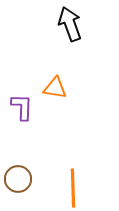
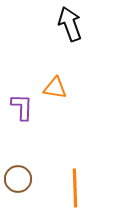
orange line: moved 2 px right
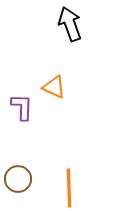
orange triangle: moved 1 px left, 1 px up; rotated 15 degrees clockwise
orange line: moved 6 px left
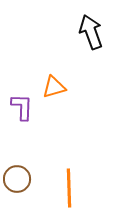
black arrow: moved 21 px right, 8 px down
orange triangle: rotated 40 degrees counterclockwise
brown circle: moved 1 px left
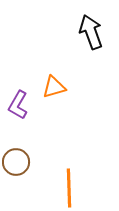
purple L-shape: moved 4 px left, 2 px up; rotated 152 degrees counterclockwise
brown circle: moved 1 px left, 17 px up
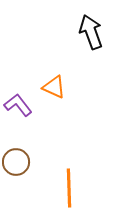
orange triangle: rotated 40 degrees clockwise
purple L-shape: rotated 112 degrees clockwise
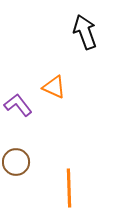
black arrow: moved 6 px left
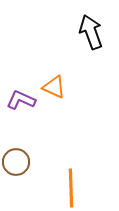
black arrow: moved 6 px right
purple L-shape: moved 3 px right, 5 px up; rotated 28 degrees counterclockwise
orange line: moved 2 px right
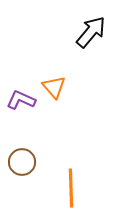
black arrow: rotated 60 degrees clockwise
orange triangle: rotated 25 degrees clockwise
brown circle: moved 6 px right
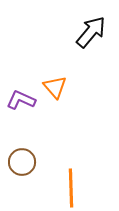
orange triangle: moved 1 px right
